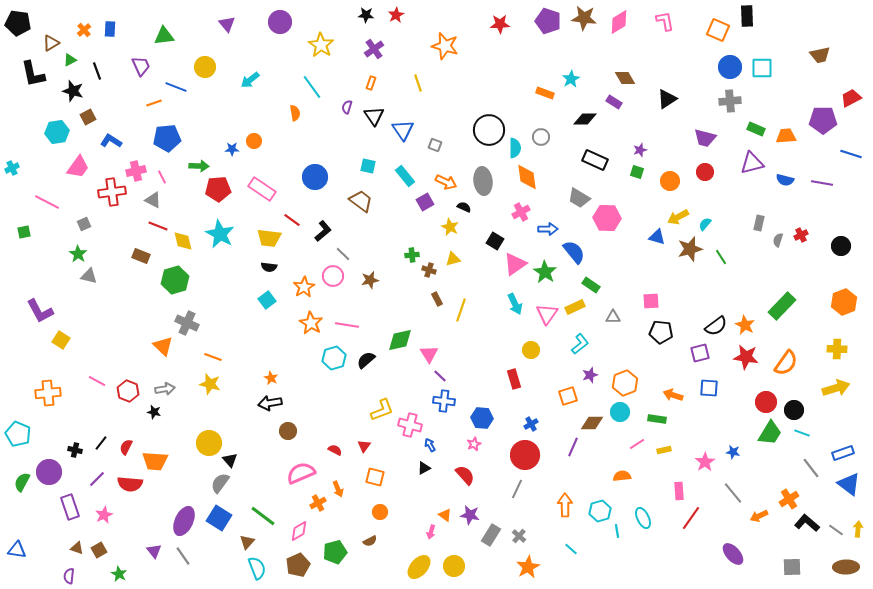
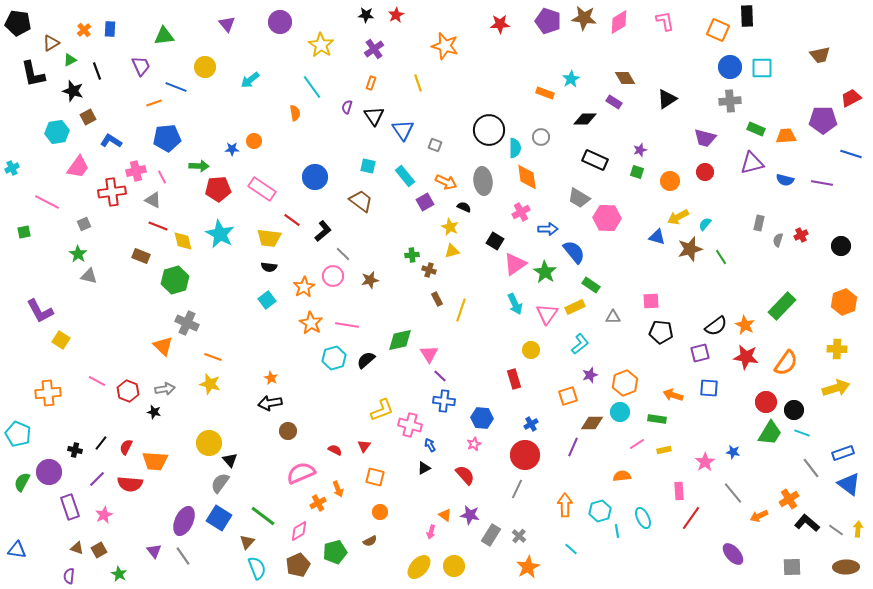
yellow triangle at (453, 259): moved 1 px left, 8 px up
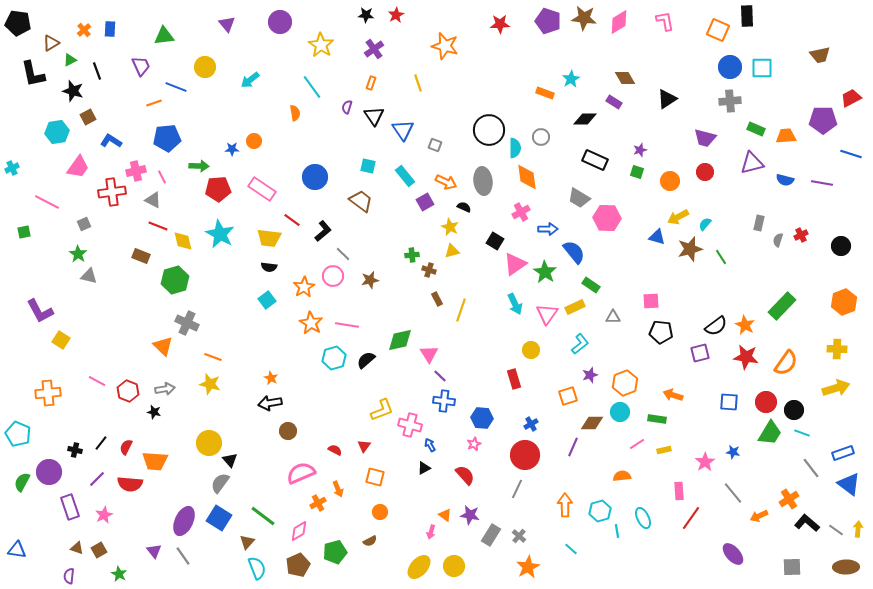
blue square at (709, 388): moved 20 px right, 14 px down
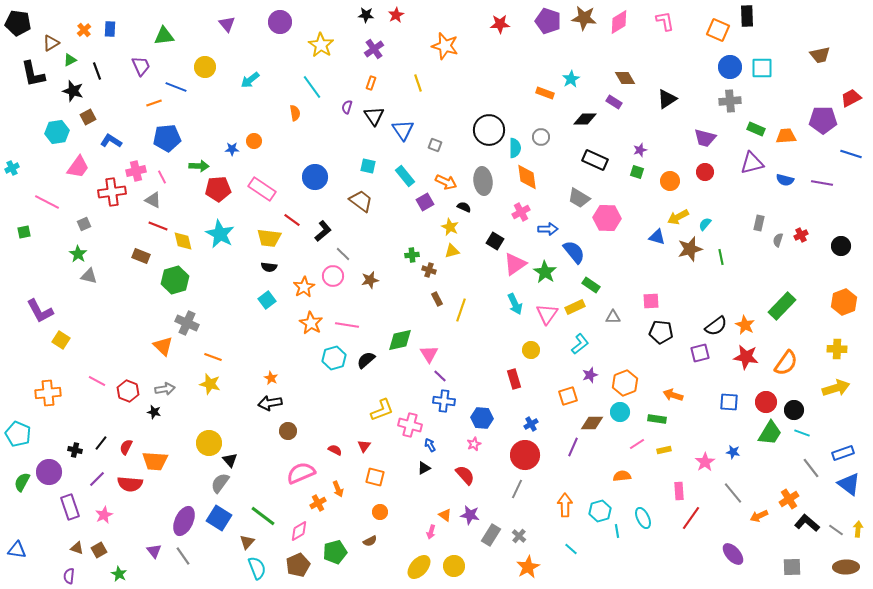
green line at (721, 257): rotated 21 degrees clockwise
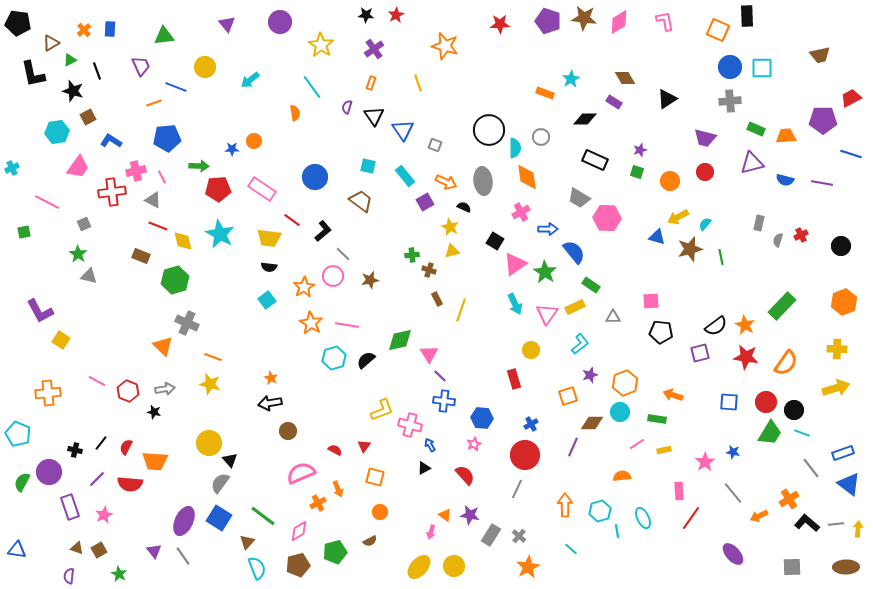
gray line at (836, 530): moved 6 px up; rotated 42 degrees counterclockwise
brown pentagon at (298, 565): rotated 10 degrees clockwise
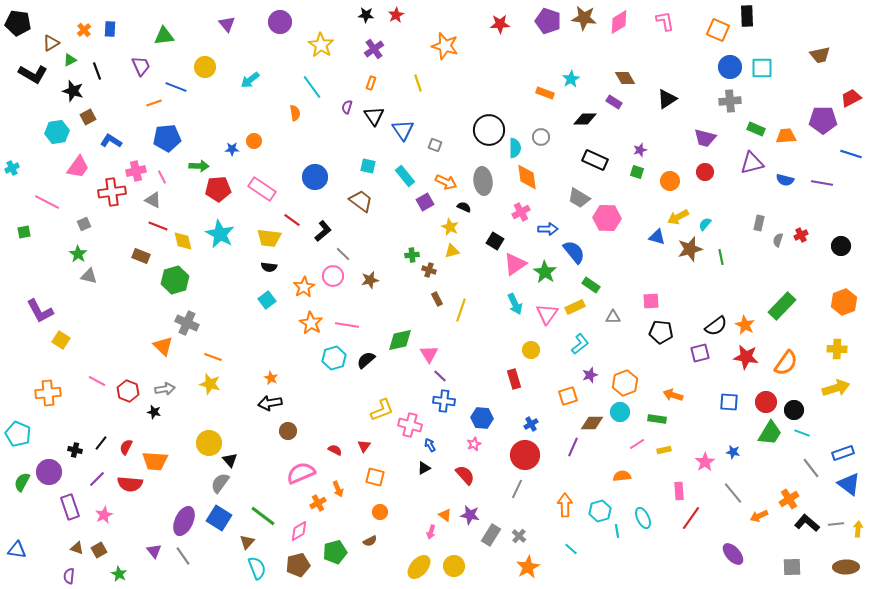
black L-shape at (33, 74): rotated 48 degrees counterclockwise
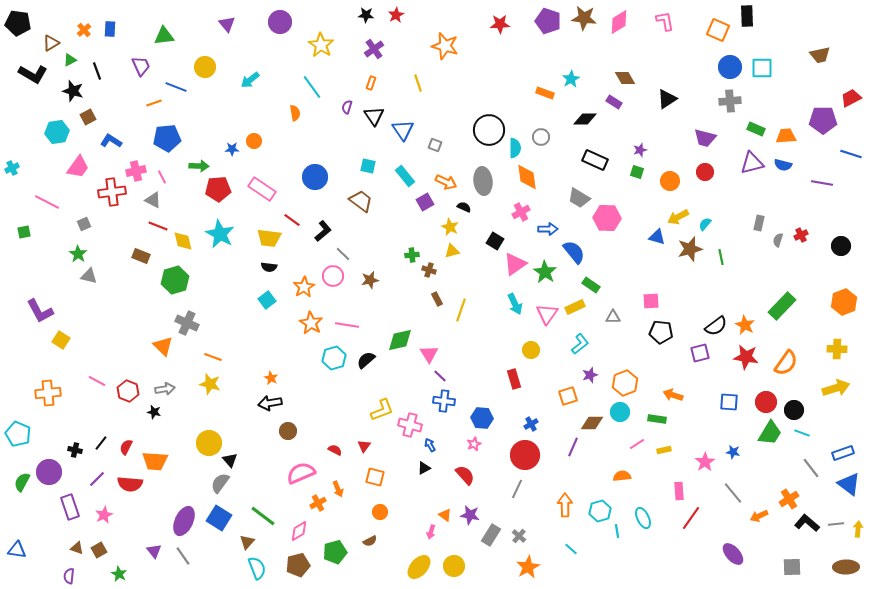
blue semicircle at (785, 180): moved 2 px left, 15 px up
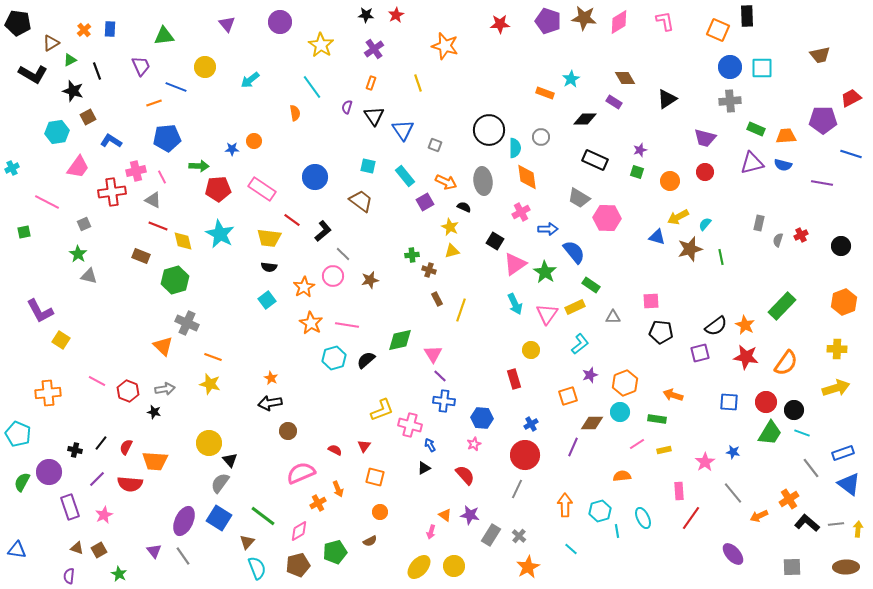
pink triangle at (429, 354): moved 4 px right
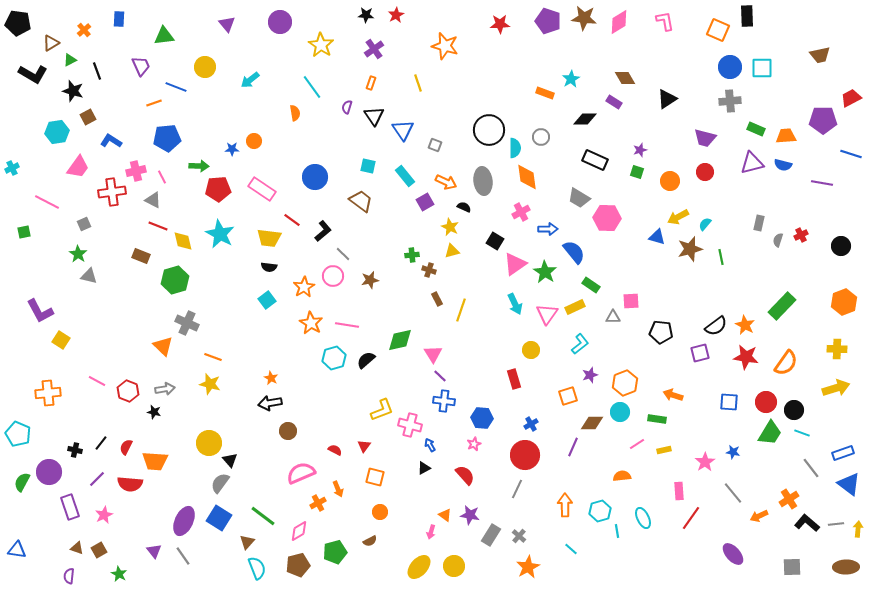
blue rectangle at (110, 29): moved 9 px right, 10 px up
pink square at (651, 301): moved 20 px left
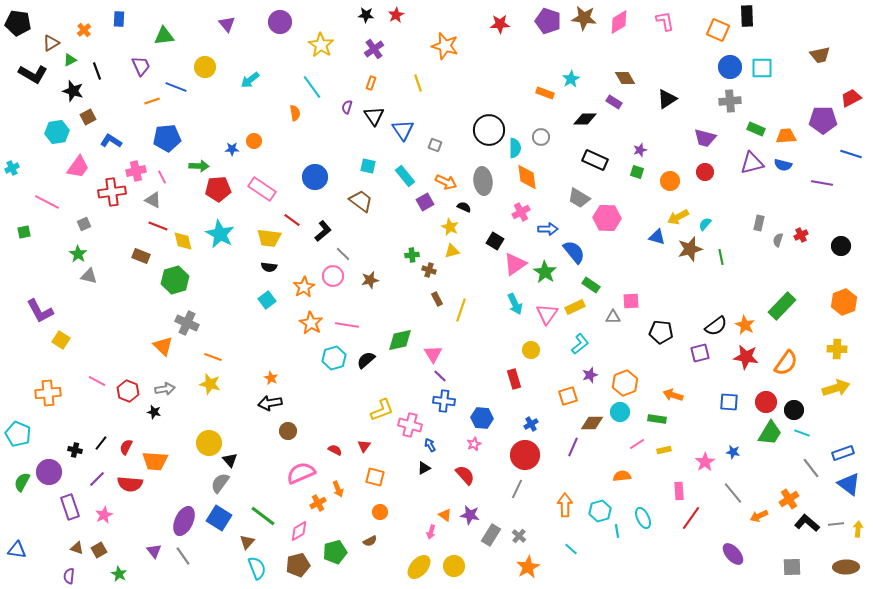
orange line at (154, 103): moved 2 px left, 2 px up
